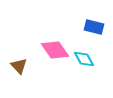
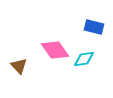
cyan diamond: rotated 70 degrees counterclockwise
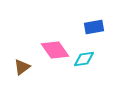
blue rectangle: rotated 24 degrees counterclockwise
brown triangle: moved 3 px right, 1 px down; rotated 36 degrees clockwise
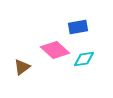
blue rectangle: moved 16 px left
pink diamond: rotated 12 degrees counterclockwise
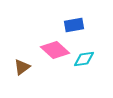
blue rectangle: moved 4 px left, 2 px up
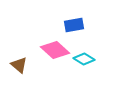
cyan diamond: rotated 40 degrees clockwise
brown triangle: moved 3 px left, 2 px up; rotated 42 degrees counterclockwise
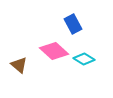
blue rectangle: moved 1 px left, 1 px up; rotated 72 degrees clockwise
pink diamond: moved 1 px left, 1 px down
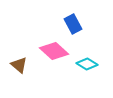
cyan diamond: moved 3 px right, 5 px down
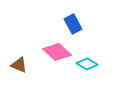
pink diamond: moved 3 px right, 1 px down
brown triangle: rotated 18 degrees counterclockwise
